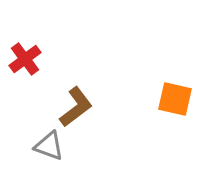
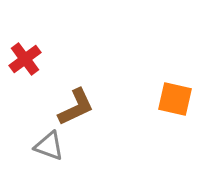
brown L-shape: rotated 12 degrees clockwise
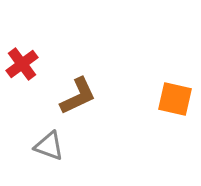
red cross: moved 3 px left, 5 px down
brown L-shape: moved 2 px right, 11 px up
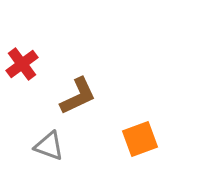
orange square: moved 35 px left, 40 px down; rotated 33 degrees counterclockwise
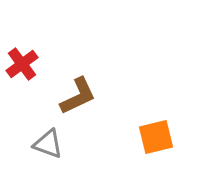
orange square: moved 16 px right, 2 px up; rotated 6 degrees clockwise
gray triangle: moved 1 px left, 2 px up
